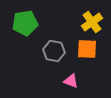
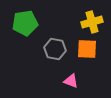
yellow cross: rotated 20 degrees clockwise
gray hexagon: moved 1 px right, 2 px up
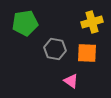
orange square: moved 4 px down
pink triangle: rotated 14 degrees clockwise
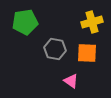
green pentagon: moved 1 px up
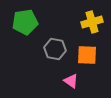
orange square: moved 2 px down
